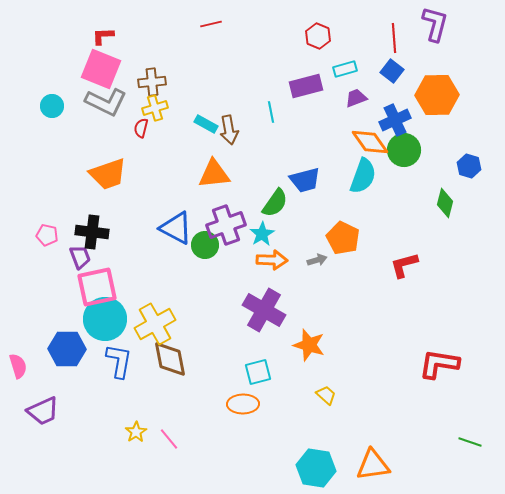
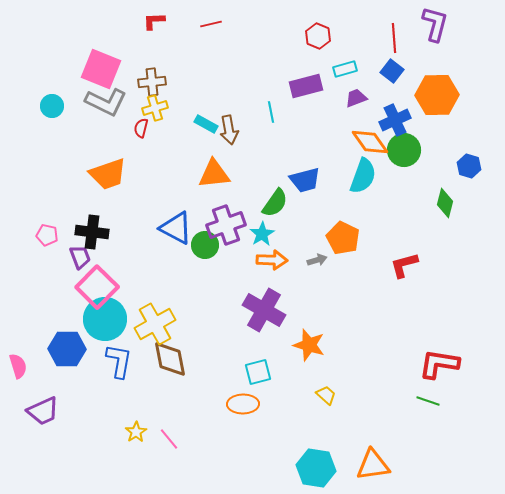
red L-shape at (103, 36): moved 51 px right, 15 px up
pink square at (97, 287): rotated 33 degrees counterclockwise
green line at (470, 442): moved 42 px left, 41 px up
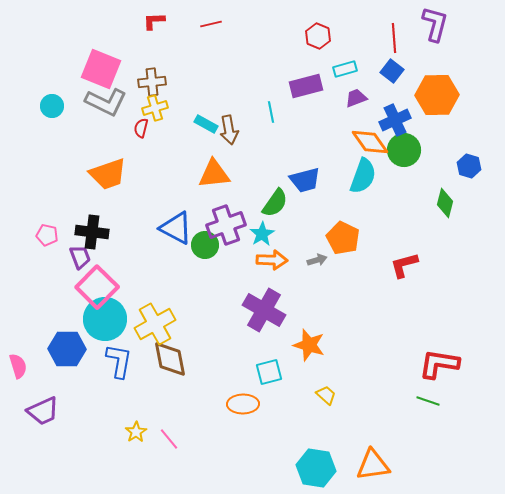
cyan square at (258, 372): moved 11 px right
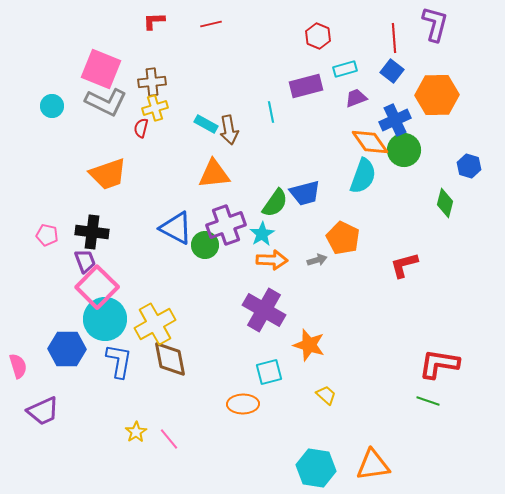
blue trapezoid at (305, 180): moved 13 px down
purple trapezoid at (80, 257): moved 5 px right, 4 px down
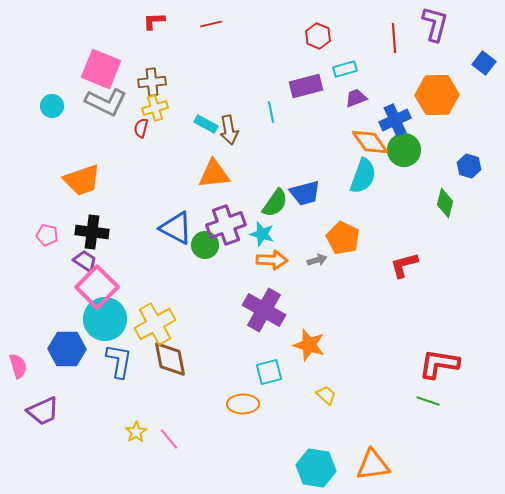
blue square at (392, 71): moved 92 px right, 8 px up
orange trapezoid at (108, 174): moved 26 px left, 6 px down
cyan star at (262, 234): rotated 25 degrees counterclockwise
purple trapezoid at (85, 261): rotated 35 degrees counterclockwise
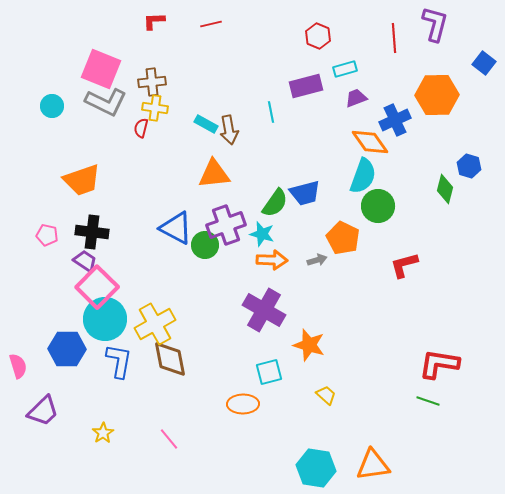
yellow cross at (155, 108): rotated 25 degrees clockwise
green circle at (404, 150): moved 26 px left, 56 px down
green diamond at (445, 203): moved 14 px up
purple trapezoid at (43, 411): rotated 20 degrees counterclockwise
yellow star at (136, 432): moved 33 px left, 1 px down
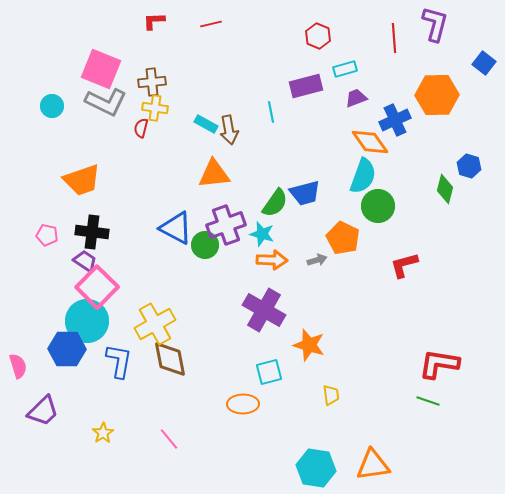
cyan circle at (105, 319): moved 18 px left, 2 px down
yellow trapezoid at (326, 395): moved 5 px right; rotated 40 degrees clockwise
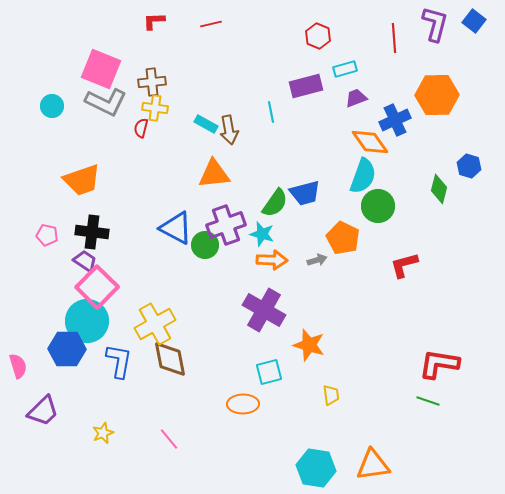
blue square at (484, 63): moved 10 px left, 42 px up
green diamond at (445, 189): moved 6 px left
yellow star at (103, 433): rotated 10 degrees clockwise
